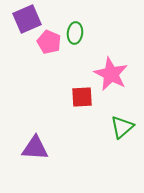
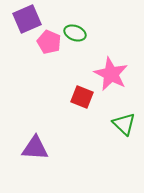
green ellipse: rotated 75 degrees counterclockwise
red square: rotated 25 degrees clockwise
green triangle: moved 2 px right, 3 px up; rotated 35 degrees counterclockwise
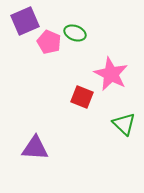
purple square: moved 2 px left, 2 px down
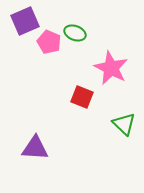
pink star: moved 6 px up
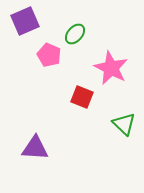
green ellipse: moved 1 px down; rotated 70 degrees counterclockwise
pink pentagon: moved 13 px down
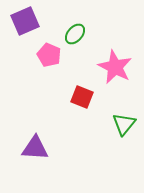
pink star: moved 4 px right, 1 px up
green triangle: rotated 25 degrees clockwise
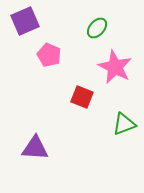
green ellipse: moved 22 px right, 6 px up
green triangle: rotated 30 degrees clockwise
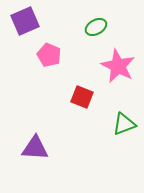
green ellipse: moved 1 px left, 1 px up; rotated 20 degrees clockwise
pink star: moved 3 px right, 1 px up
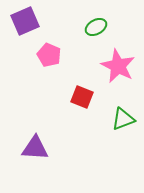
green triangle: moved 1 px left, 5 px up
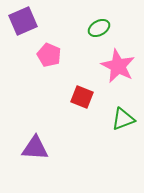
purple square: moved 2 px left
green ellipse: moved 3 px right, 1 px down
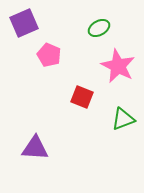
purple square: moved 1 px right, 2 px down
